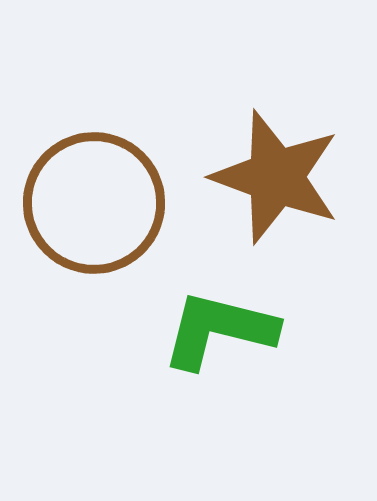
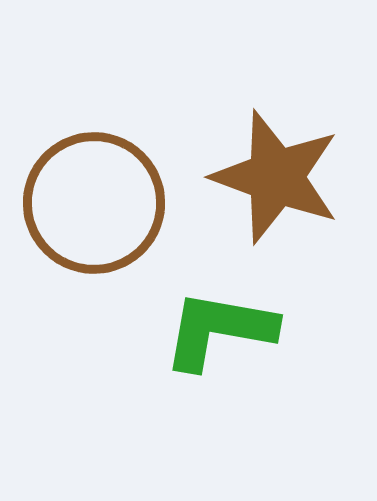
green L-shape: rotated 4 degrees counterclockwise
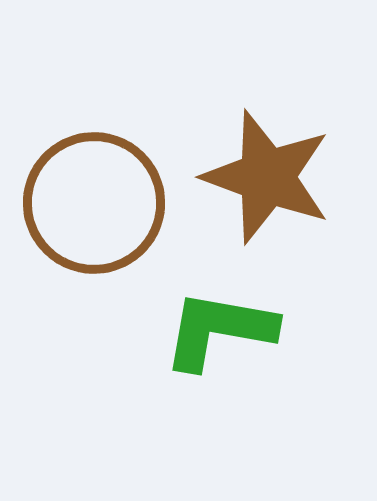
brown star: moved 9 px left
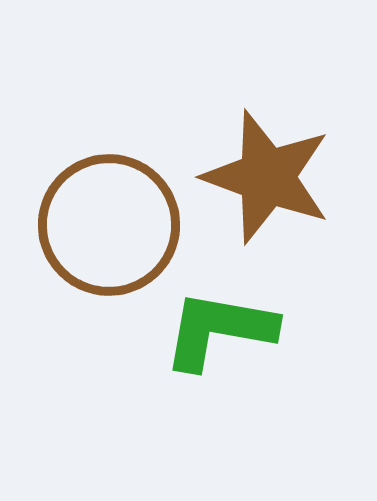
brown circle: moved 15 px right, 22 px down
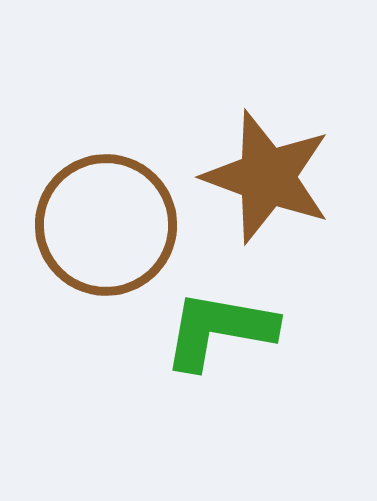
brown circle: moved 3 px left
